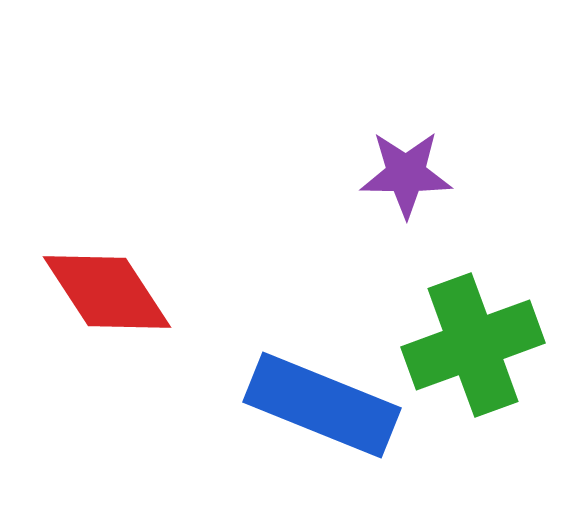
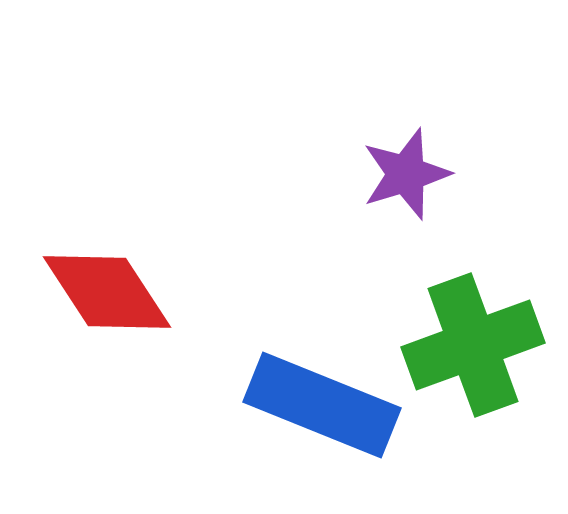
purple star: rotated 18 degrees counterclockwise
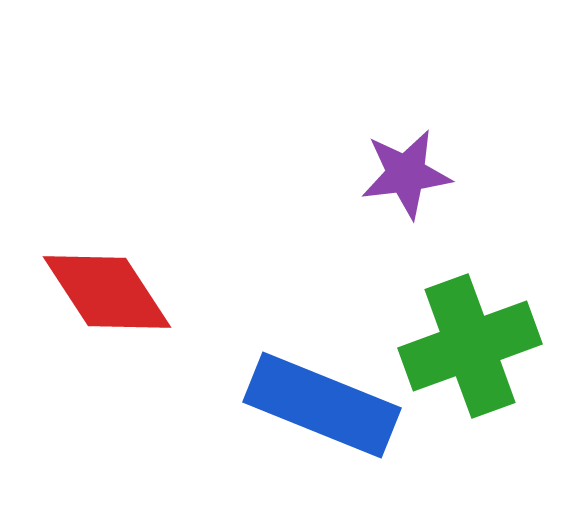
purple star: rotated 10 degrees clockwise
green cross: moved 3 px left, 1 px down
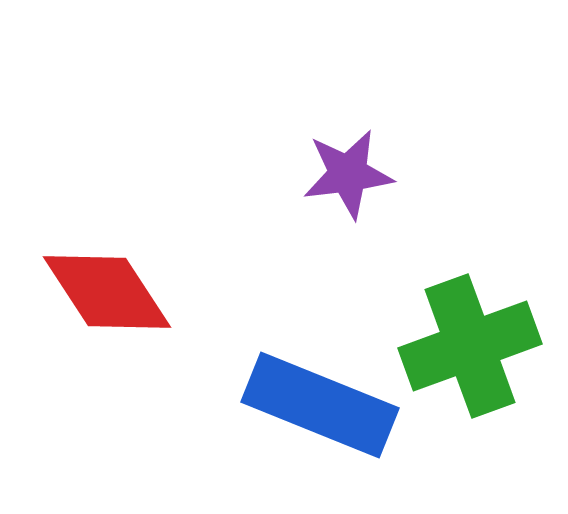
purple star: moved 58 px left
blue rectangle: moved 2 px left
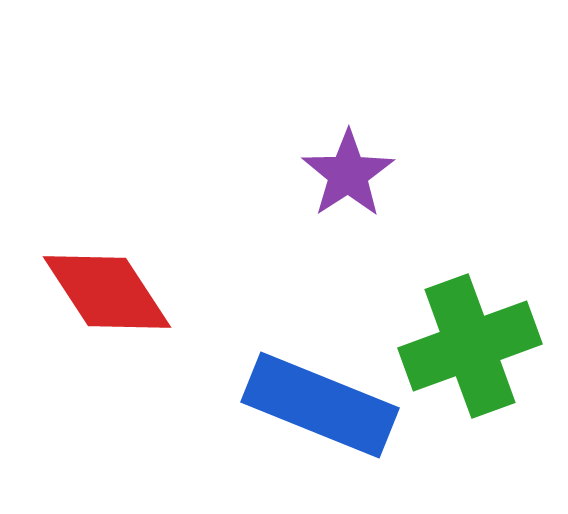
purple star: rotated 26 degrees counterclockwise
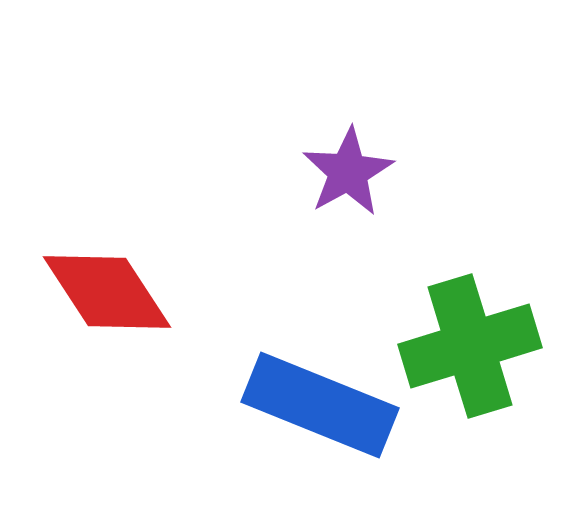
purple star: moved 2 px up; rotated 4 degrees clockwise
green cross: rotated 3 degrees clockwise
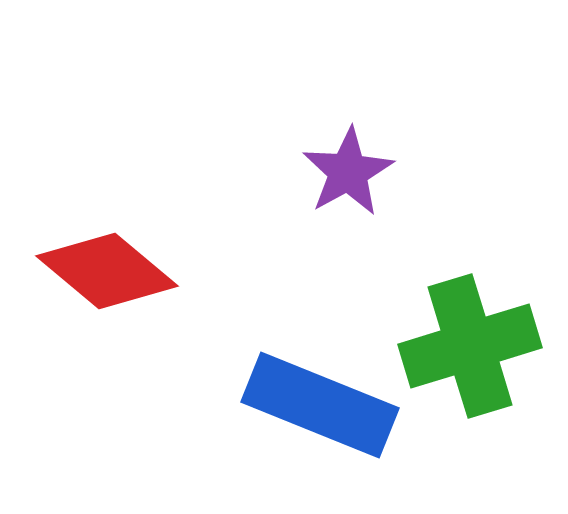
red diamond: moved 21 px up; rotated 17 degrees counterclockwise
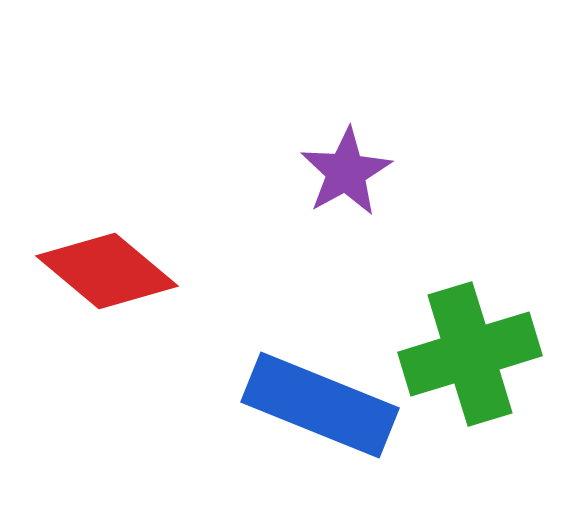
purple star: moved 2 px left
green cross: moved 8 px down
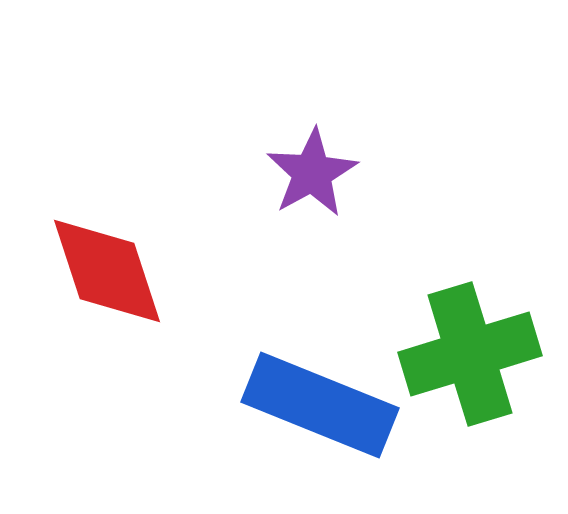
purple star: moved 34 px left, 1 px down
red diamond: rotated 32 degrees clockwise
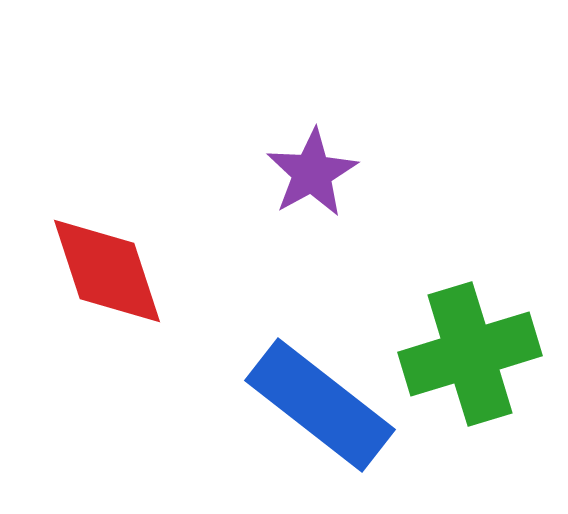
blue rectangle: rotated 16 degrees clockwise
